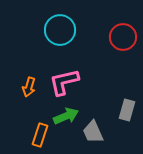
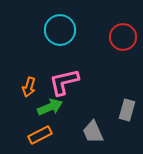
green arrow: moved 16 px left, 9 px up
orange rectangle: rotated 45 degrees clockwise
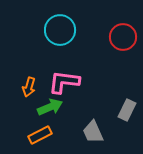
pink L-shape: rotated 20 degrees clockwise
gray rectangle: rotated 10 degrees clockwise
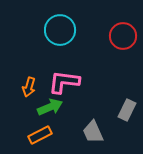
red circle: moved 1 px up
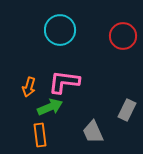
orange rectangle: rotated 70 degrees counterclockwise
